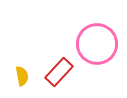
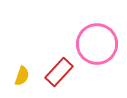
yellow semicircle: rotated 30 degrees clockwise
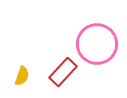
red rectangle: moved 4 px right
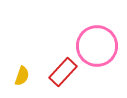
pink circle: moved 2 px down
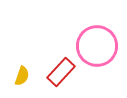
red rectangle: moved 2 px left
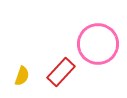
pink circle: moved 1 px right, 2 px up
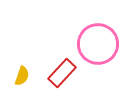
red rectangle: moved 1 px right, 1 px down
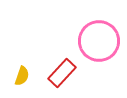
pink circle: moved 1 px right, 3 px up
